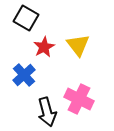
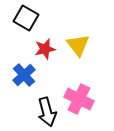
red star: moved 1 px right, 2 px down; rotated 15 degrees clockwise
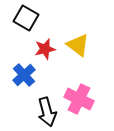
yellow triangle: rotated 15 degrees counterclockwise
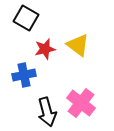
blue cross: rotated 30 degrees clockwise
pink cross: moved 2 px right, 4 px down; rotated 12 degrees clockwise
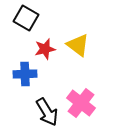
blue cross: moved 1 px right, 1 px up; rotated 10 degrees clockwise
black arrow: rotated 16 degrees counterclockwise
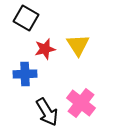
yellow triangle: rotated 20 degrees clockwise
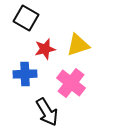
yellow triangle: rotated 45 degrees clockwise
pink cross: moved 10 px left, 20 px up
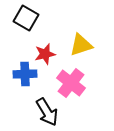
yellow triangle: moved 3 px right
red star: moved 5 px down
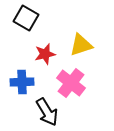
blue cross: moved 3 px left, 8 px down
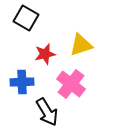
pink cross: moved 1 px down
